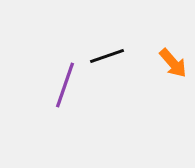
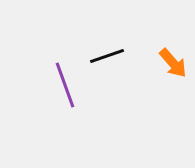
purple line: rotated 39 degrees counterclockwise
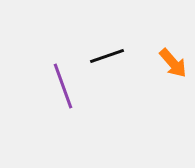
purple line: moved 2 px left, 1 px down
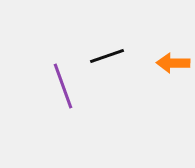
orange arrow: rotated 132 degrees clockwise
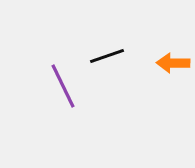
purple line: rotated 6 degrees counterclockwise
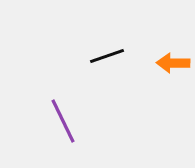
purple line: moved 35 px down
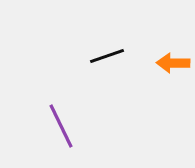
purple line: moved 2 px left, 5 px down
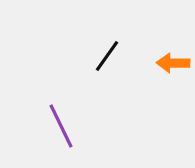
black line: rotated 36 degrees counterclockwise
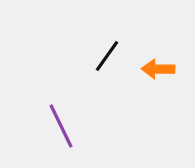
orange arrow: moved 15 px left, 6 px down
